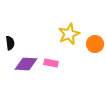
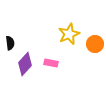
purple diamond: moved 1 px left; rotated 50 degrees counterclockwise
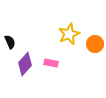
black semicircle: moved 1 px up; rotated 16 degrees counterclockwise
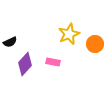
black semicircle: rotated 88 degrees clockwise
pink rectangle: moved 2 px right, 1 px up
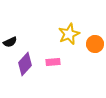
pink rectangle: rotated 16 degrees counterclockwise
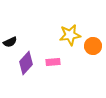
yellow star: moved 1 px right, 1 px down; rotated 15 degrees clockwise
orange circle: moved 2 px left, 2 px down
purple diamond: moved 1 px right, 1 px up
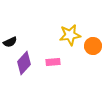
purple diamond: moved 2 px left
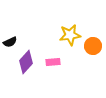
purple diamond: moved 2 px right, 1 px up
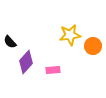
black semicircle: rotated 72 degrees clockwise
pink rectangle: moved 8 px down
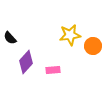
black semicircle: moved 4 px up
